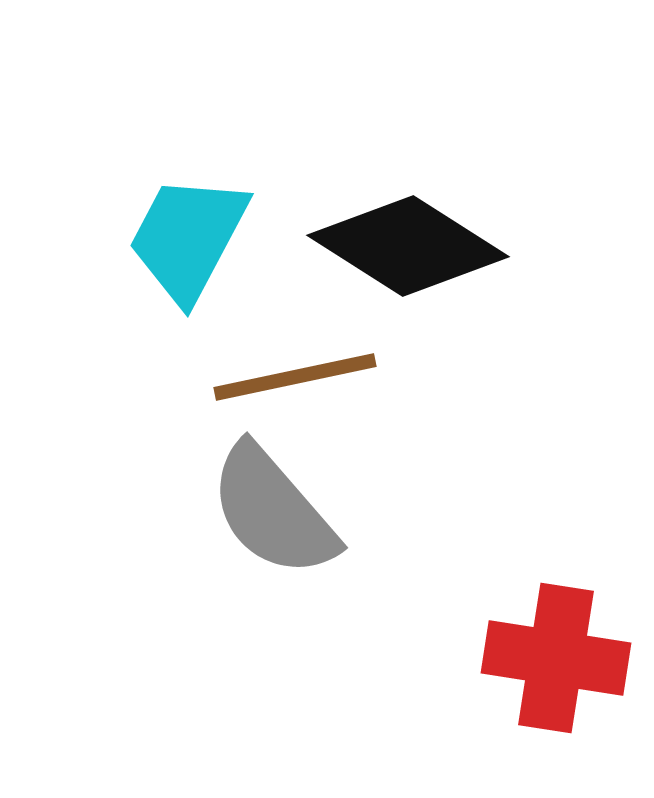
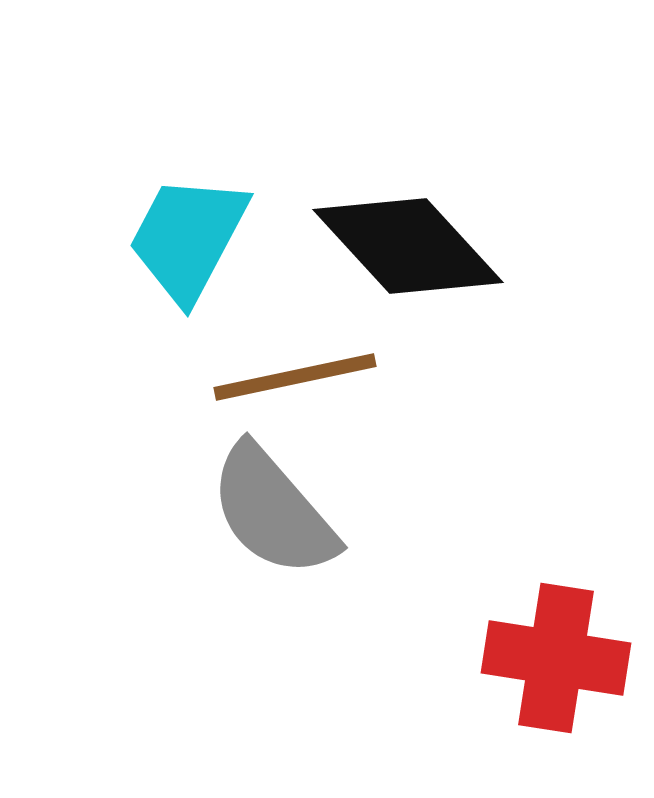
black diamond: rotated 15 degrees clockwise
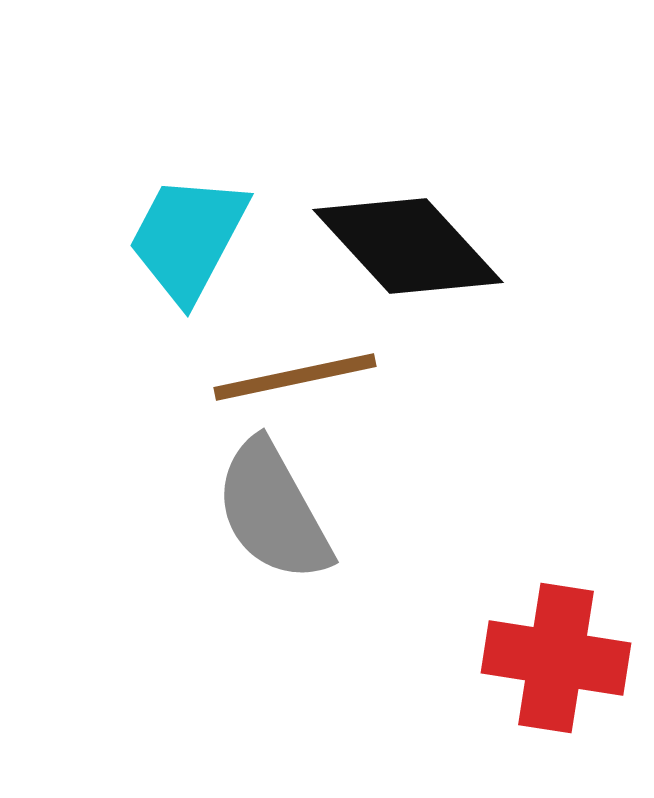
gray semicircle: rotated 12 degrees clockwise
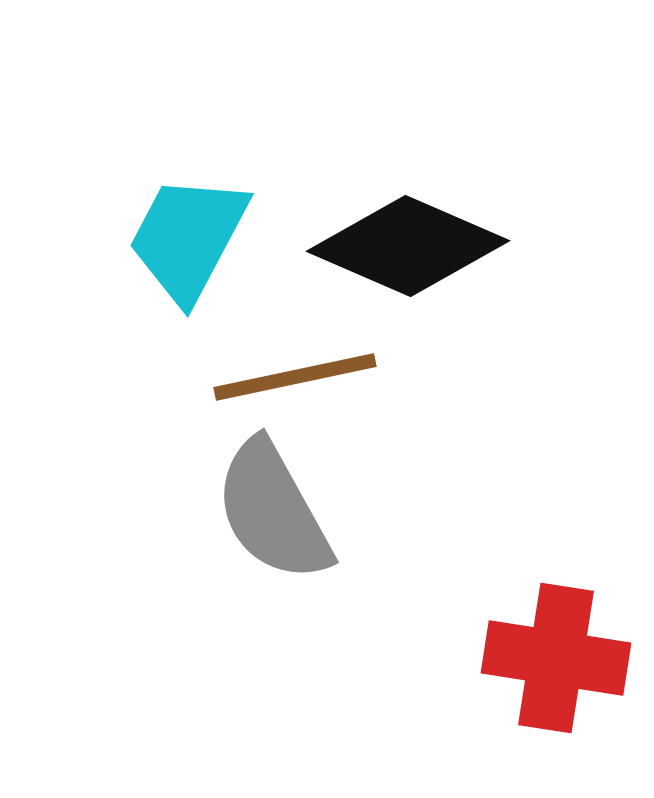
black diamond: rotated 24 degrees counterclockwise
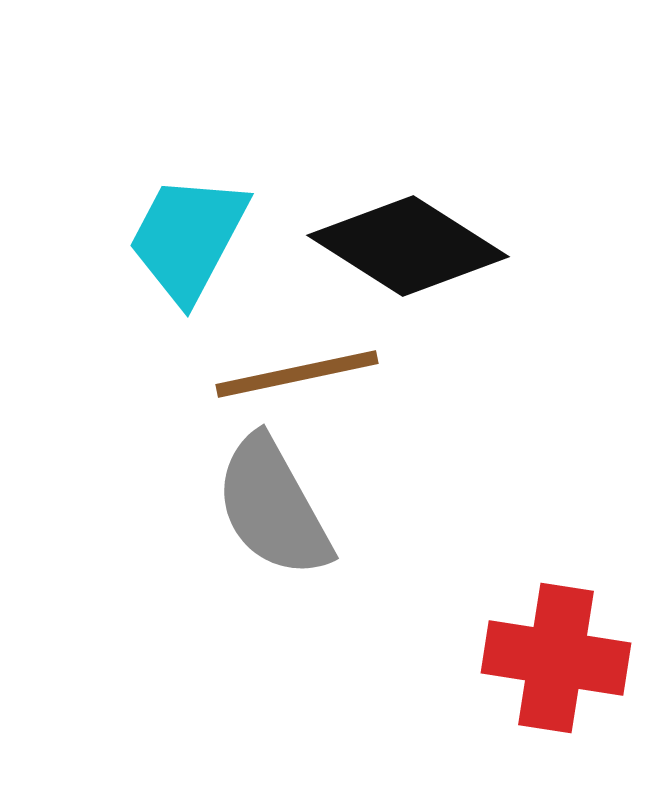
black diamond: rotated 9 degrees clockwise
brown line: moved 2 px right, 3 px up
gray semicircle: moved 4 px up
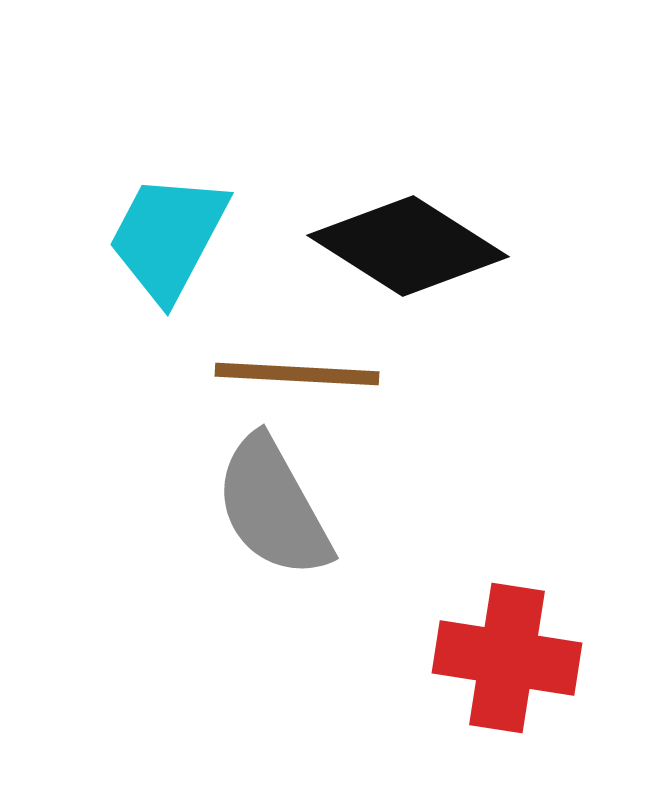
cyan trapezoid: moved 20 px left, 1 px up
brown line: rotated 15 degrees clockwise
red cross: moved 49 px left
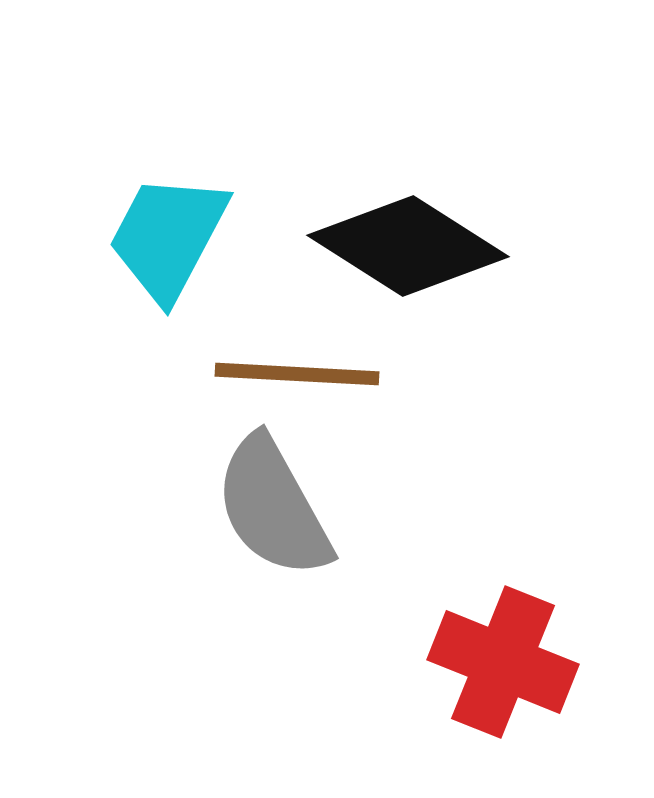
red cross: moved 4 px left, 4 px down; rotated 13 degrees clockwise
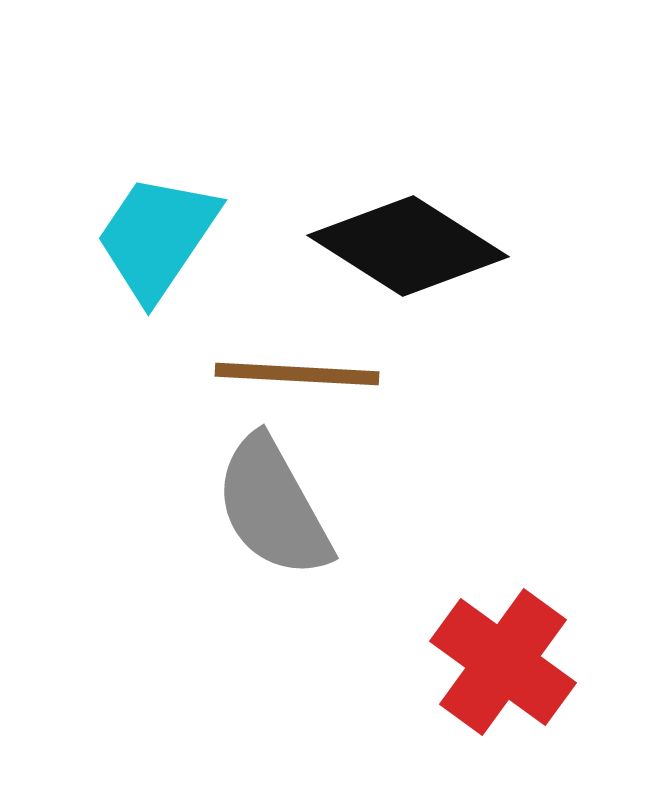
cyan trapezoid: moved 11 px left; rotated 6 degrees clockwise
red cross: rotated 14 degrees clockwise
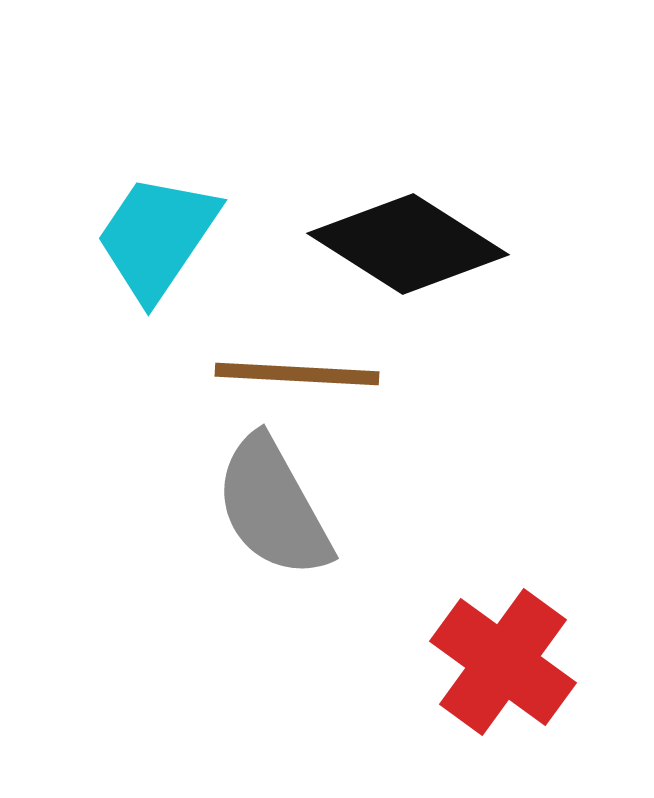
black diamond: moved 2 px up
